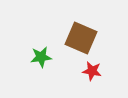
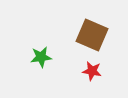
brown square: moved 11 px right, 3 px up
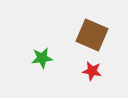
green star: moved 1 px right, 1 px down
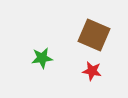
brown square: moved 2 px right
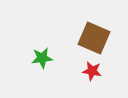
brown square: moved 3 px down
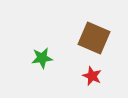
red star: moved 5 px down; rotated 12 degrees clockwise
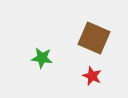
green star: rotated 15 degrees clockwise
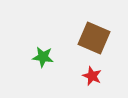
green star: moved 1 px right, 1 px up
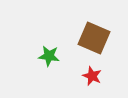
green star: moved 6 px right, 1 px up
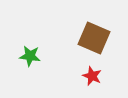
green star: moved 19 px left
